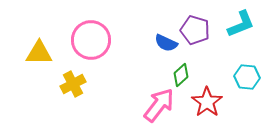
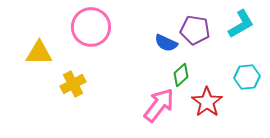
cyan L-shape: rotated 8 degrees counterclockwise
purple pentagon: rotated 8 degrees counterclockwise
pink circle: moved 13 px up
cyan hexagon: rotated 10 degrees counterclockwise
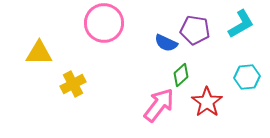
pink circle: moved 13 px right, 4 px up
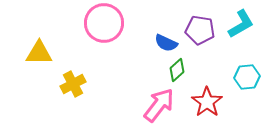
purple pentagon: moved 5 px right
green diamond: moved 4 px left, 5 px up
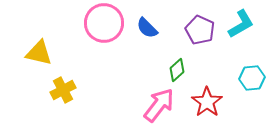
purple pentagon: rotated 16 degrees clockwise
blue semicircle: moved 19 px left, 15 px up; rotated 20 degrees clockwise
yellow triangle: rotated 12 degrees clockwise
cyan hexagon: moved 5 px right, 1 px down
yellow cross: moved 10 px left, 6 px down
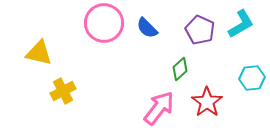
green diamond: moved 3 px right, 1 px up
yellow cross: moved 1 px down
pink arrow: moved 3 px down
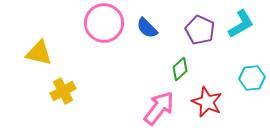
red star: rotated 12 degrees counterclockwise
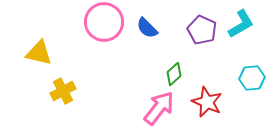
pink circle: moved 1 px up
purple pentagon: moved 2 px right
green diamond: moved 6 px left, 5 px down
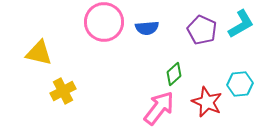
blue semicircle: rotated 50 degrees counterclockwise
cyan hexagon: moved 12 px left, 6 px down
